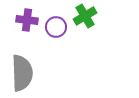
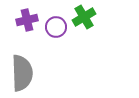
green cross: moved 1 px left, 1 px down
purple cross: rotated 20 degrees counterclockwise
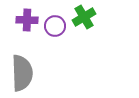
purple cross: rotated 15 degrees clockwise
purple circle: moved 1 px left, 1 px up
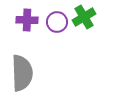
purple circle: moved 2 px right, 4 px up
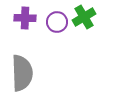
purple cross: moved 2 px left, 2 px up
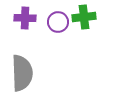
green cross: rotated 25 degrees clockwise
purple circle: moved 1 px right
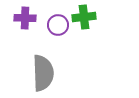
purple circle: moved 3 px down
gray semicircle: moved 21 px right
